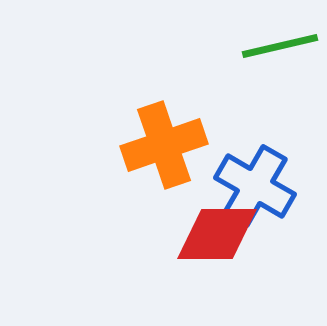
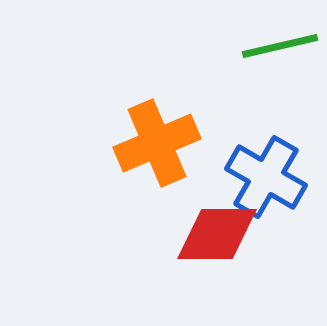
orange cross: moved 7 px left, 2 px up; rotated 4 degrees counterclockwise
blue cross: moved 11 px right, 9 px up
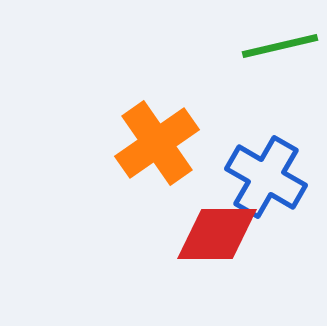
orange cross: rotated 12 degrees counterclockwise
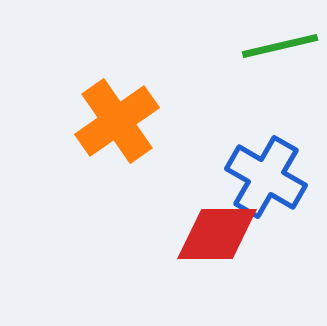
orange cross: moved 40 px left, 22 px up
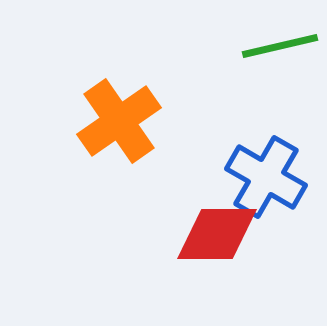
orange cross: moved 2 px right
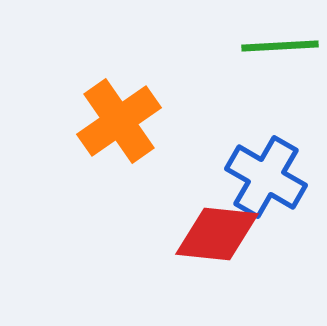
green line: rotated 10 degrees clockwise
red diamond: rotated 6 degrees clockwise
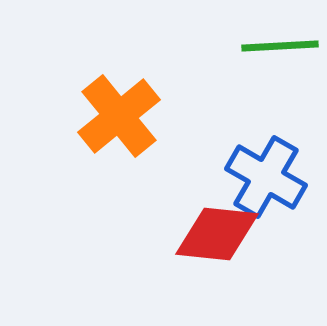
orange cross: moved 5 px up; rotated 4 degrees counterclockwise
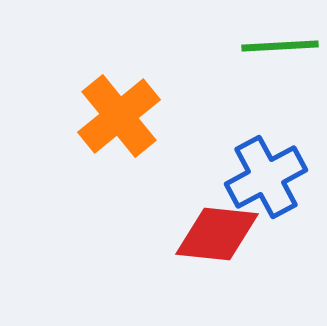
blue cross: rotated 32 degrees clockwise
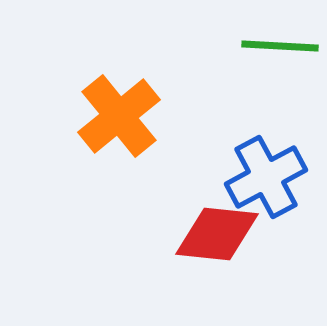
green line: rotated 6 degrees clockwise
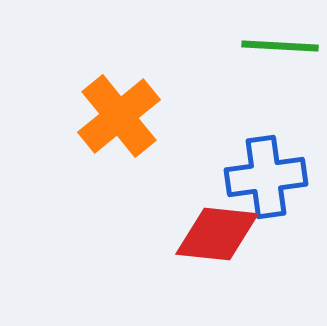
blue cross: rotated 20 degrees clockwise
